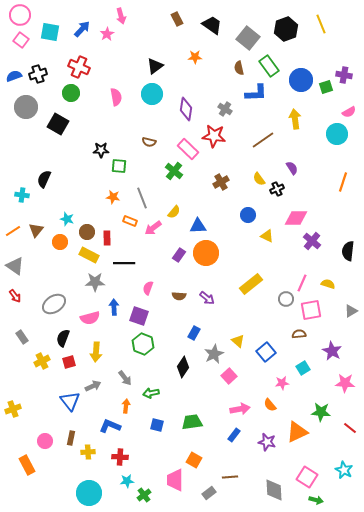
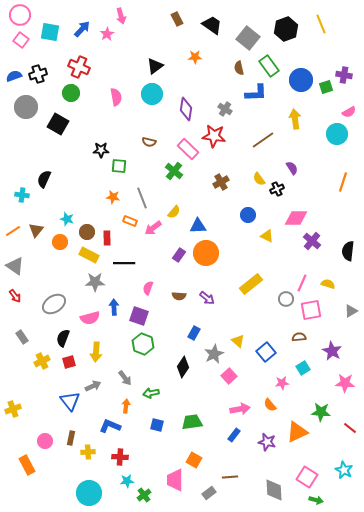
brown semicircle at (299, 334): moved 3 px down
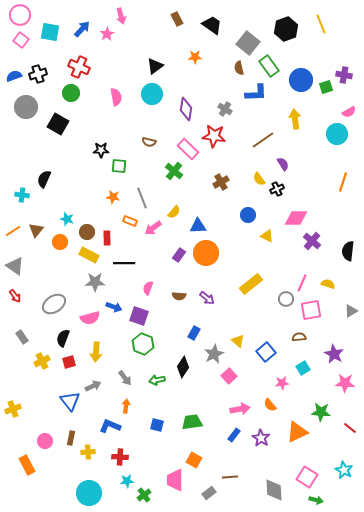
gray square at (248, 38): moved 5 px down
purple semicircle at (292, 168): moved 9 px left, 4 px up
blue arrow at (114, 307): rotated 112 degrees clockwise
purple star at (332, 351): moved 2 px right, 3 px down
green arrow at (151, 393): moved 6 px right, 13 px up
purple star at (267, 442): moved 6 px left, 4 px up; rotated 18 degrees clockwise
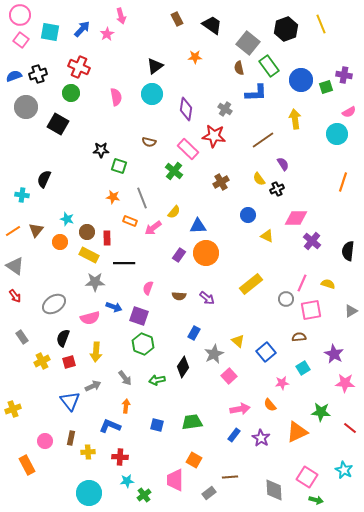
green square at (119, 166): rotated 14 degrees clockwise
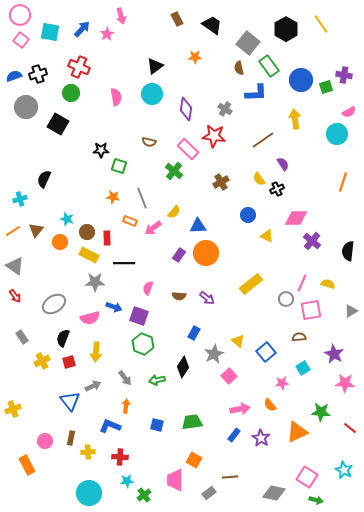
yellow line at (321, 24): rotated 12 degrees counterclockwise
black hexagon at (286, 29): rotated 10 degrees counterclockwise
cyan cross at (22, 195): moved 2 px left, 4 px down; rotated 24 degrees counterclockwise
gray diamond at (274, 490): moved 3 px down; rotated 75 degrees counterclockwise
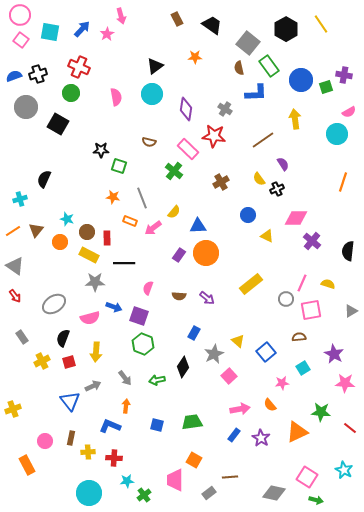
red cross at (120, 457): moved 6 px left, 1 px down
